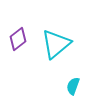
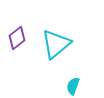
purple diamond: moved 1 px left, 1 px up
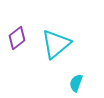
cyan semicircle: moved 3 px right, 3 px up
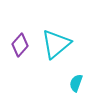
purple diamond: moved 3 px right, 7 px down; rotated 10 degrees counterclockwise
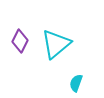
purple diamond: moved 4 px up; rotated 15 degrees counterclockwise
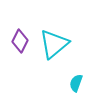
cyan triangle: moved 2 px left
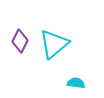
cyan semicircle: rotated 78 degrees clockwise
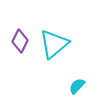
cyan semicircle: moved 1 px right, 3 px down; rotated 54 degrees counterclockwise
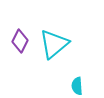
cyan semicircle: rotated 48 degrees counterclockwise
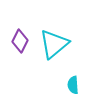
cyan semicircle: moved 4 px left, 1 px up
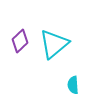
purple diamond: rotated 20 degrees clockwise
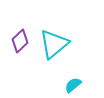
cyan semicircle: rotated 54 degrees clockwise
